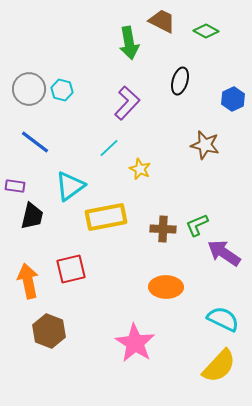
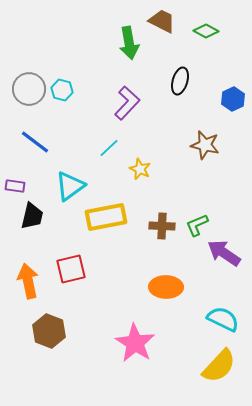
brown cross: moved 1 px left, 3 px up
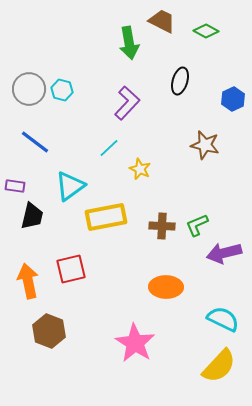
purple arrow: rotated 48 degrees counterclockwise
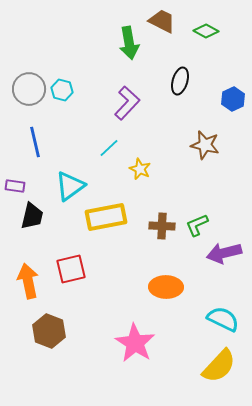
blue line: rotated 40 degrees clockwise
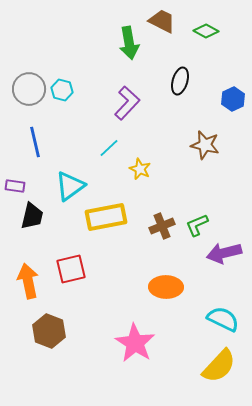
brown cross: rotated 25 degrees counterclockwise
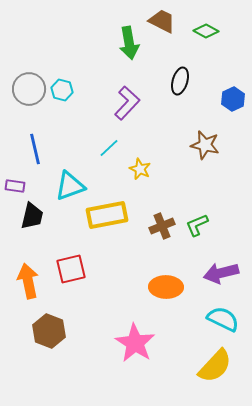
blue line: moved 7 px down
cyan triangle: rotated 16 degrees clockwise
yellow rectangle: moved 1 px right, 2 px up
purple arrow: moved 3 px left, 20 px down
yellow semicircle: moved 4 px left
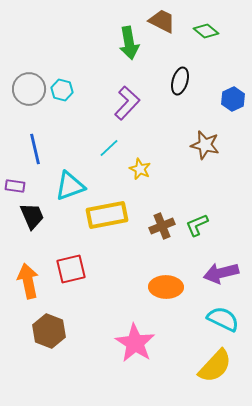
green diamond: rotated 10 degrees clockwise
black trapezoid: rotated 36 degrees counterclockwise
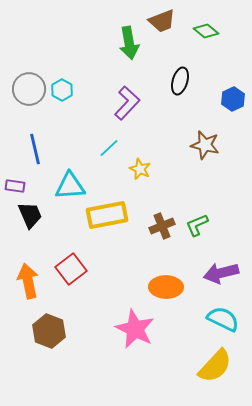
brown trapezoid: rotated 132 degrees clockwise
cyan hexagon: rotated 15 degrees clockwise
cyan triangle: rotated 16 degrees clockwise
black trapezoid: moved 2 px left, 1 px up
red square: rotated 24 degrees counterclockwise
pink star: moved 14 px up; rotated 6 degrees counterclockwise
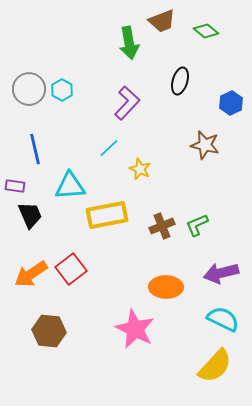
blue hexagon: moved 2 px left, 4 px down
orange arrow: moved 3 px right, 7 px up; rotated 112 degrees counterclockwise
brown hexagon: rotated 16 degrees counterclockwise
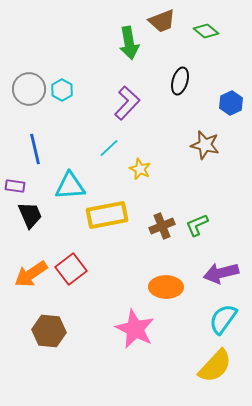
cyan semicircle: rotated 80 degrees counterclockwise
